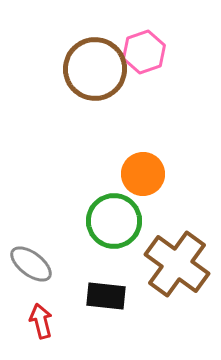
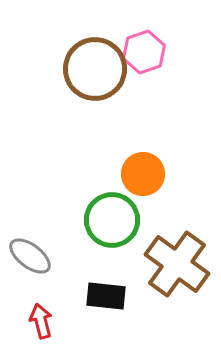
green circle: moved 2 px left, 1 px up
gray ellipse: moved 1 px left, 8 px up
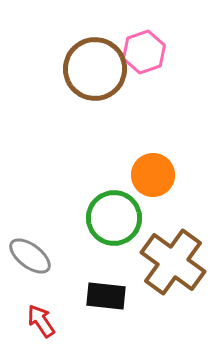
orange circle: moved 10 px right, 1 px down
green circle: moved 2 px right, 2 px up
brown cross: moved 4 px left, 2 px up
red arrow: rotated 20 degrees counterclockwise
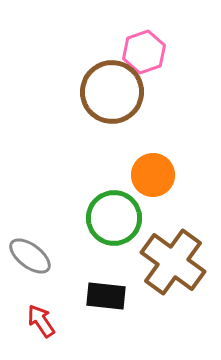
brown circle: moved 17 px right, 23 px down
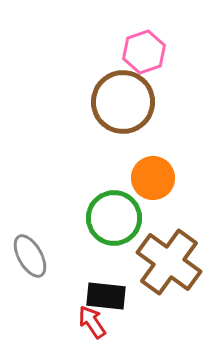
brown circle: moved 11 px right, 10 px down
orange circle: moved 3 px down
gray ellipse: rotated 24 degrees clockwise
brown cross: moved 4 px left
red arrow: moved 51 px right, 1 px down
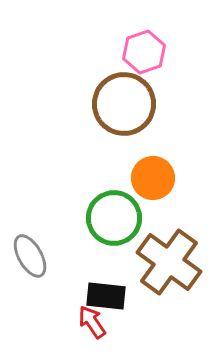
brown circle: moved 1 px right, 2 px down
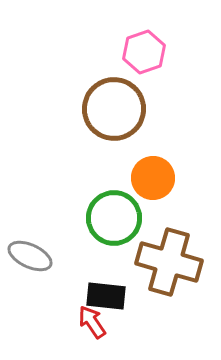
brown circle: moved 10 px left, 5 px down
gray ellipse: rotated 36 degrees counterclockwise
brown cross: rotated 20 degrees counterclockwise
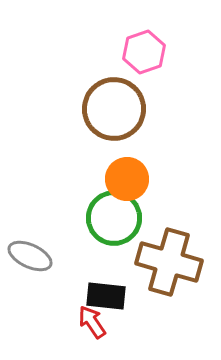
orange circle: moved 26 px left, 1 px down
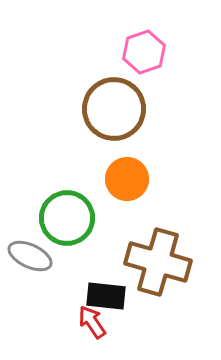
green circle: moved 47 px left
brown cross: moved 11 px left
